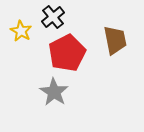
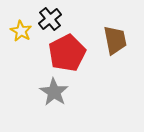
black cross: moved 3 px left, 2 px down
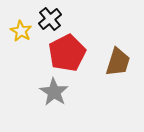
brown trapezoid: moved 3 px right, 22 px down; rotated 28 degrees clockwise
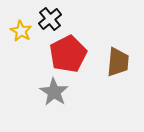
red pentagon: moved 1 px right, 1 px down
brown trapezoid: rotated 12 degrees counterclockwise
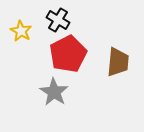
black cross: moved 8 px right, 1 px down; rotated 20 degrees counterclockwise
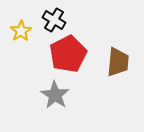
black cross: moved 4 px left
yellow star: rotated 10 degrees clockwise
gray star: moved 1 px right, 3 px down
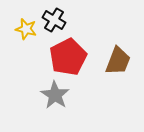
yellow star: moved 5 px right, 2 px up; rotated 25 degrees counterclockwise
red pentagon: moved 3 px down
brown trapezoid: moved 1 px up; rotated 16 degrees clockwise
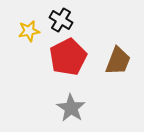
black cross: moved 7 px right
yellow star: moved 3 px right, 2 px down; rotated 25 degrees counterclockwise
gray star: moved 16 px right, 13 px down
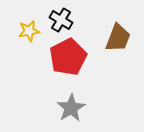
brown trapezoid: moved 23 px up
gray star: rotated 8 degrees clockwise
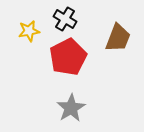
black cross: moved 4 px right, 1 px up
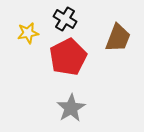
yellow star: moved 1 px left, 2 px down
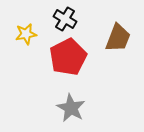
yellow star: moved 2 px left, 1 px down
gray star: rotated 12 degrees counterclockwise
